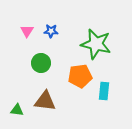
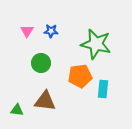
cyan rectangle: moved 1 px left, 2 px up
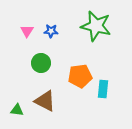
green star: moved 18 px up
brown triangle: rotated 20 degrees clockwise
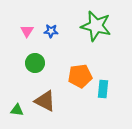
green circle: moved 6 px left
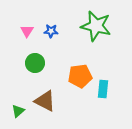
green triangle: moved 1 px right, 1 px down; rotated 48 degrees counterclockwise
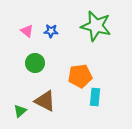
pink triangle: rotated 24 degrees counterclockwise
cyan rectangle: moved 8 px left, 8 px down
green triangle: moved 2 px right
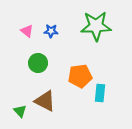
green star: rotated 16 degrees counterclockwise
green circle: moved 3 px right
cyan rectangle: moved 5 px right, 4 px up
green triangle: rotated 32 degrees counterclockwise
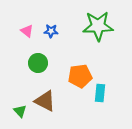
green star: moved 2 px right
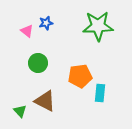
blue star: moved 5 px left, 8 px up; rotated 16 degrees counterclockwise
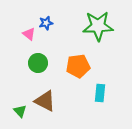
pink triangle: moved 2 px right, 3 px down
orange pentagon: moved 2 px left, 10 px up
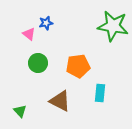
green star: moved 15 px right; rotated 12 degrees clockwise
brown triangle: moved 15 px right
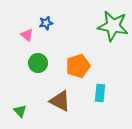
pink triangle: moved 2 px left, 1 px down
orange pentagon: rotated 10 degrees counterclockwise
